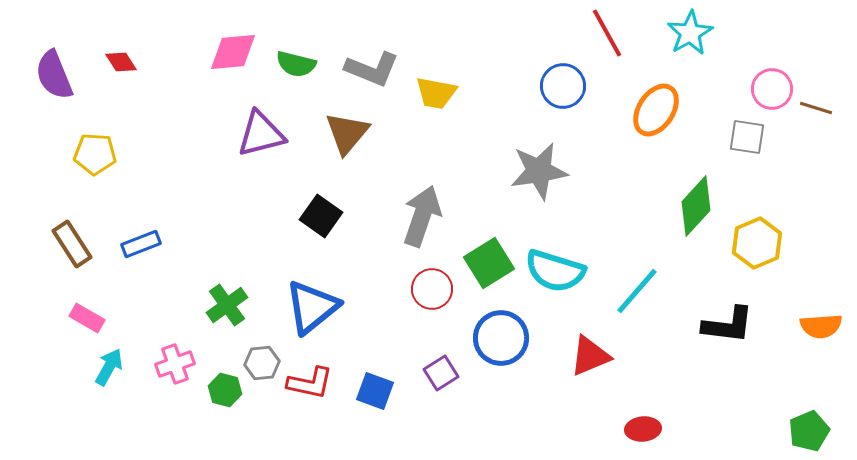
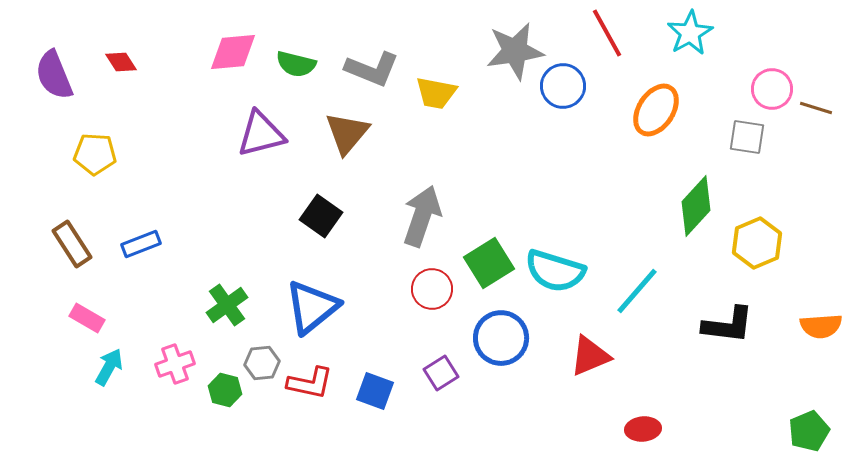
gray star at (539, 171): moved 24 px left, 120 px up
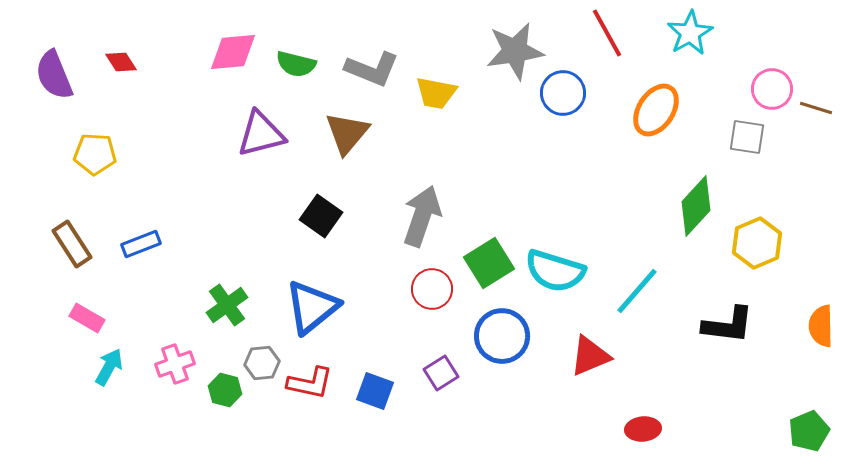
blue circle at (563, 86): moved 7 px down
orange semicircle at (821, 326): rotated 93 degrees clockwise
blue circle at (501, 338): moved 1 px right, 2 px up
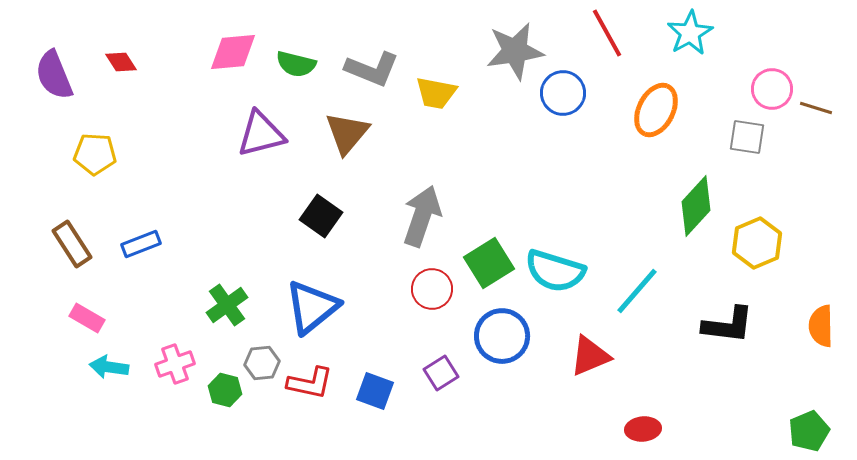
orange ellipse at (656, 110): rotated 6 degrees counterclockwise
cyan arrow at (109, 367): rotated 111 degrees counterclockwise
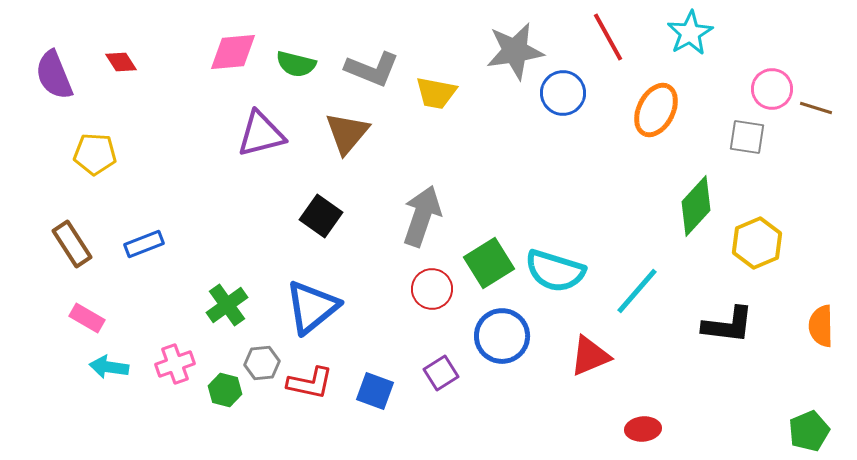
red line at (607, 33): moved 1 px right, 4 px down
blue rectangle at (141, 244): moved 3 px right
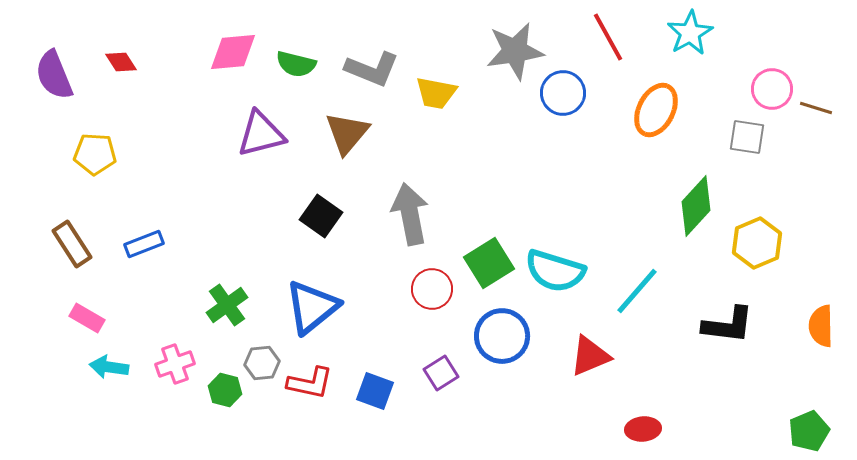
gray arrow at (422, 216): moved 12 px left, 2 px up; rotated 30 degrees counterclockwise
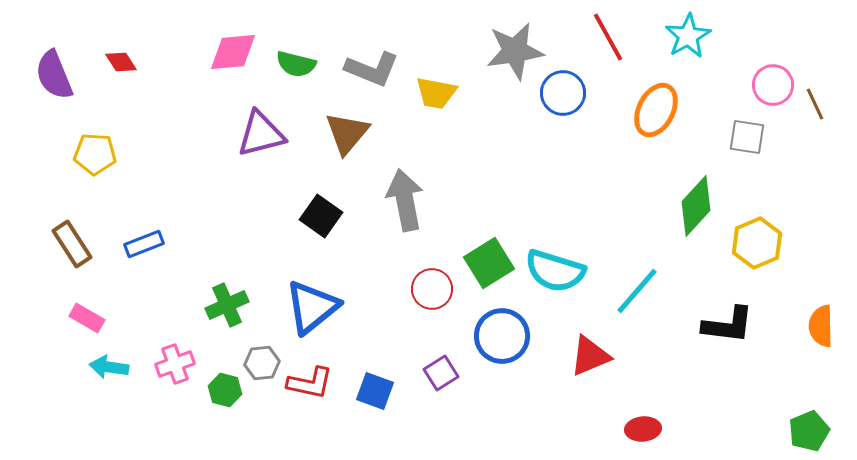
cyan star at (690, 33): moved 2 px left, 3 px down
pink circle at (772, 89): moved 1 px right, 4 px up
brown line at (816, 108): moved 1 px left, 4 px up; rotated 48 degrees clockwise
gray arrow at (410, 214): moved 5 px left, 14 px up
green cross at (227, 305): rotated 12 degrees clockwise
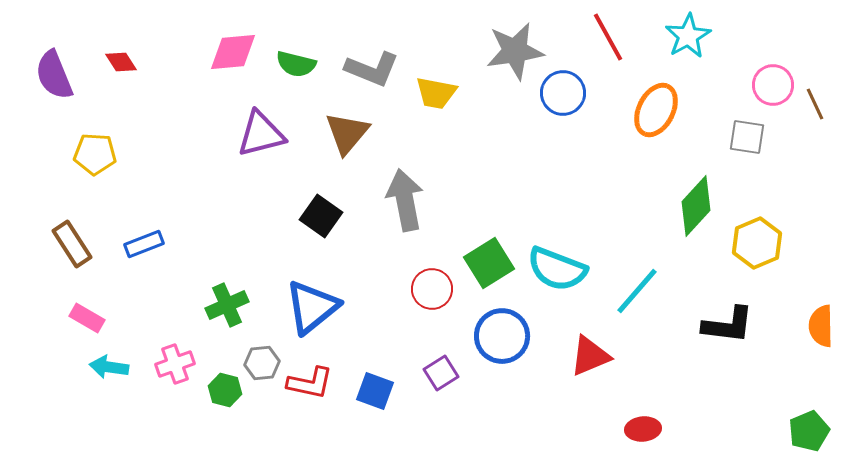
cyan semicircle at (555, 271): moved 2 px right, 2 px up; rotated 4 degrees clockwise
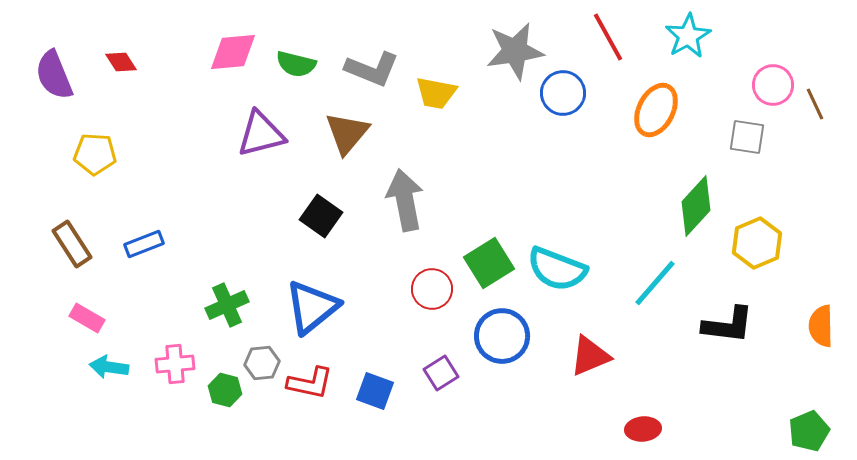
cyan line at (637, 291): moved 18 px right, 8 px up
pink cross at (175, 364): rotated 15 degrees clockwise
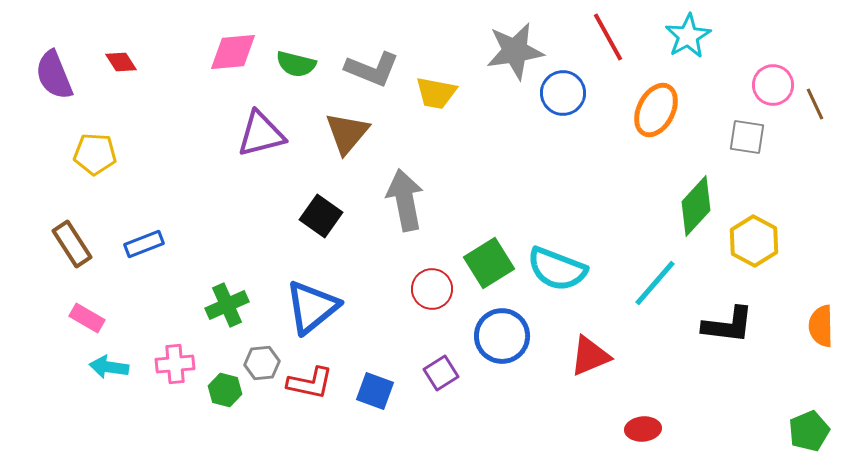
yellow hexagon at (757, 243): moved 3 px left, 2 px up; rotated 9 degrees counterclockwise
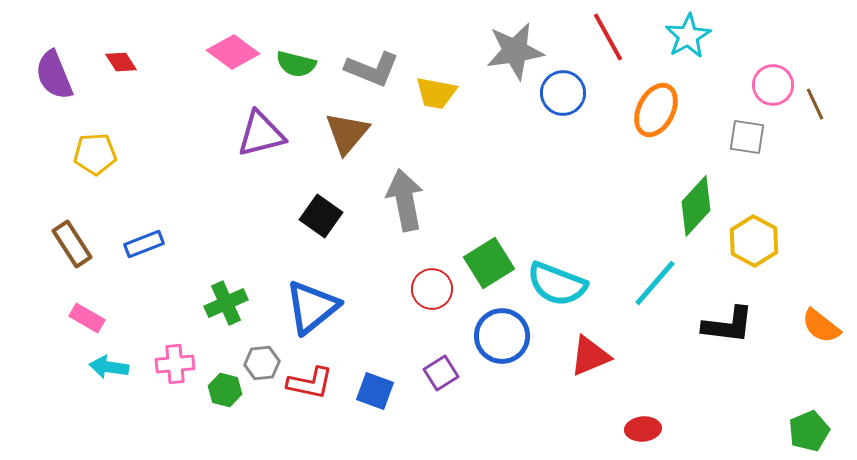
pink diamond at (233, 52): rotated 42 degrees clockwise
yellow pentagon at (95, 154): rotated 6 degrees counterclockwise
cyan semicircle at (557, 269): moved 15 px down
green cross at (227, 305): moved 1 px left, 2 px up
orange semicircle at (821, 326): rotated 51 degrees counterclockwise
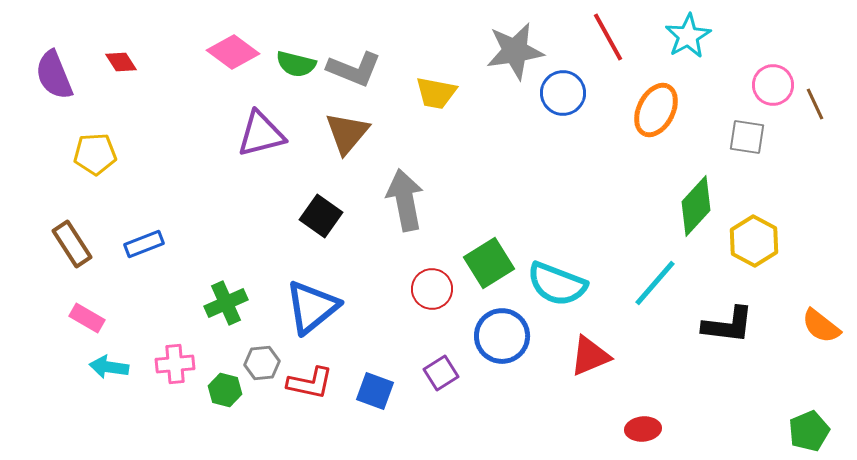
gray L-shape at (372, 69): moved 18 px left
